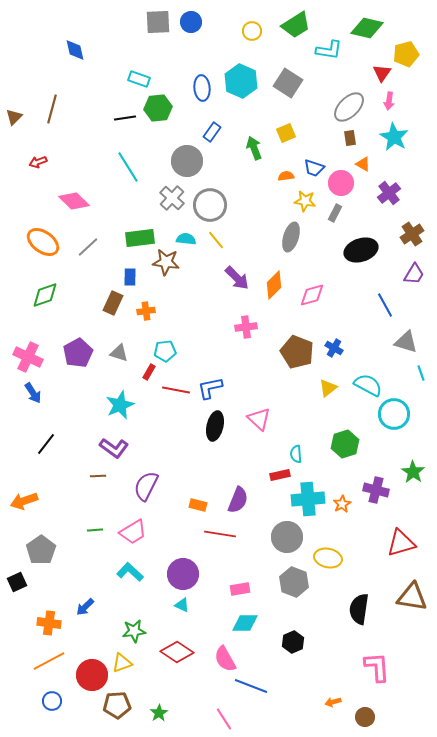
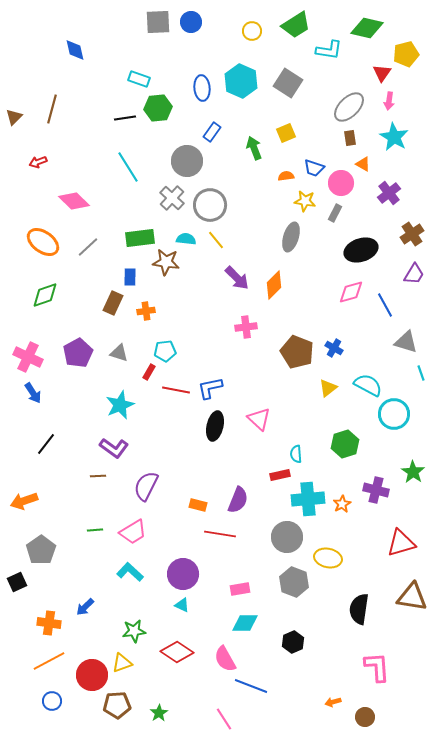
pink diamond at (312, 295): moved 39 px right, 3 px up
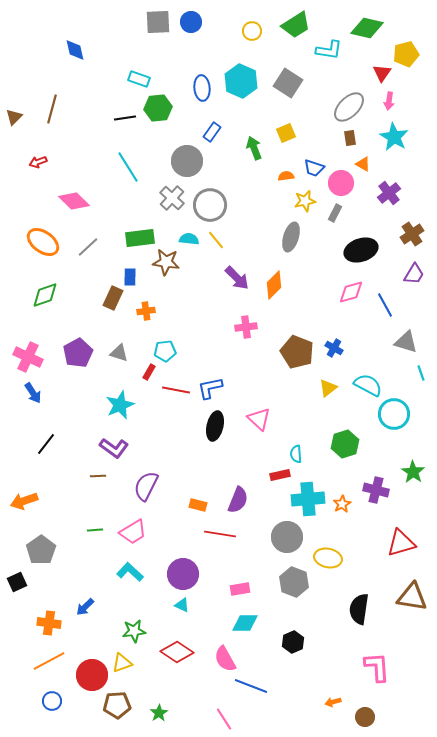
yellow star at (305, 201): rotated 20 degrees counterclockwise
cyan semicircle at (186, 239): moved 3 px right
brown rectangle at (113, 303): moved 5 px up
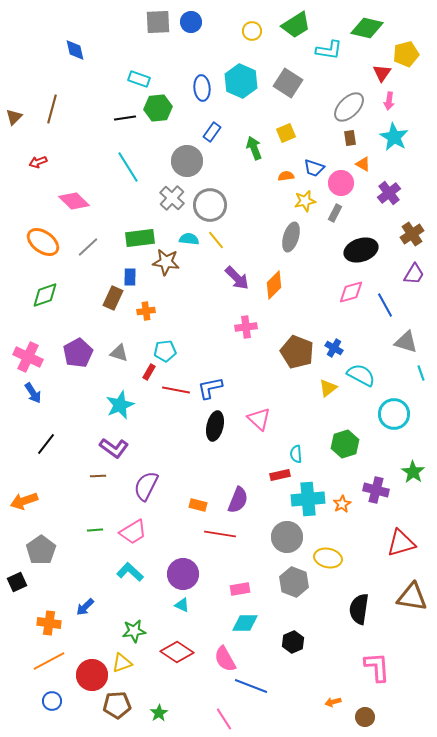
cyan semicircle at (368, 385): moved 7 px left, 10 px up
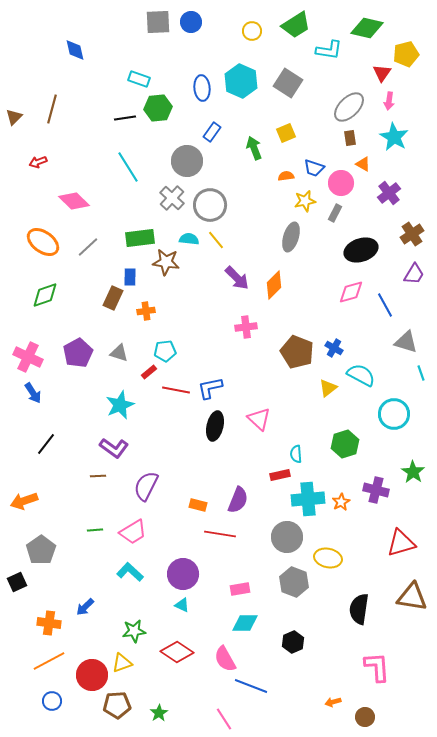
red rectangle at (149, 372): rotated 21 degrees clockwise
orange star at (342, 504): moved 1 px left, 2 px up
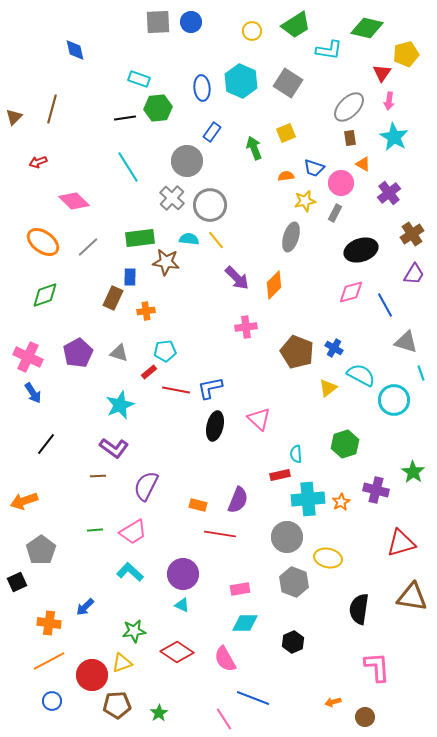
cyan circle at (394, 414): moved 14 px up
blue line at (251, 686): moved 2 px right, 12 px down
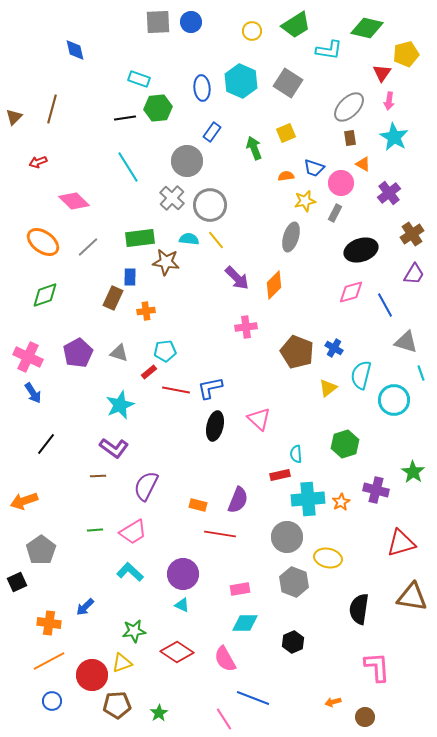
cyan semicircle at (361, 375): rotated 104 degrees counterclockwise
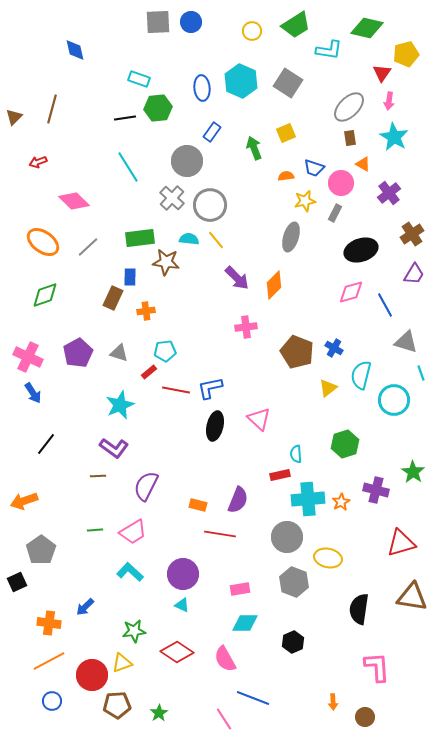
orange arrow at (333, 702): rotated 77 degrees counterclockwise
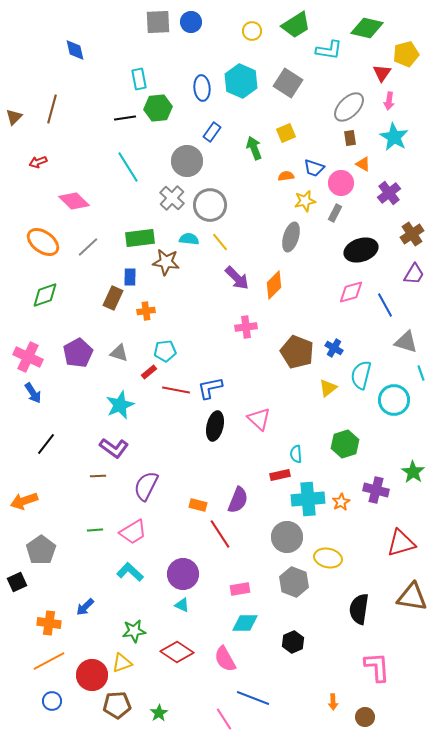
cyan rectangle at (139, 79): rotated 60 degrees clockwise
yellow line at (216, 240): moved 4 px right, 2 px down
red line at (220, 534): rotated 48 degrees clockwise
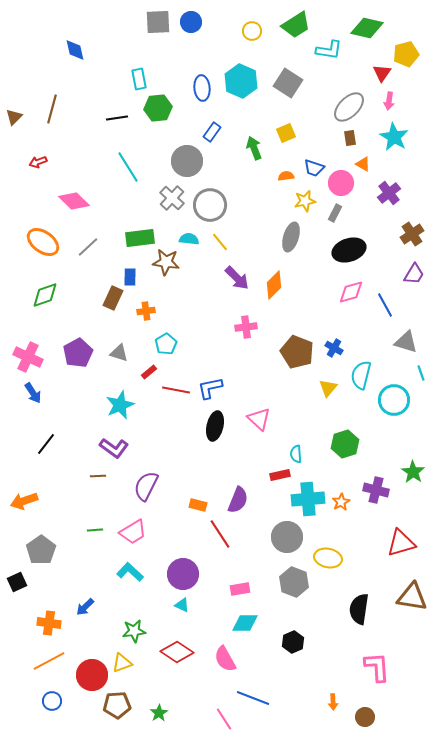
black line at (125, 118): moved 8 px left
black ellipse at (361, 250): moved 12 px left
cyan pentagon at (165, 351): moved 1 px right, 7 px up; rotated 25 degrees counterclockwise
yellow triangle at (328, 388): rotated 12 degrees counterclockwise
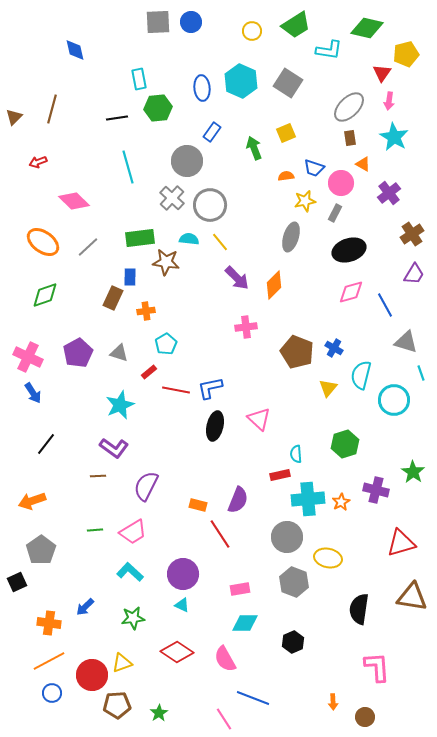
cyan line at (128, 167): rotated 16 degrees clockwise
orange arrow at (24, 501): moved 8 px right
green star at (134, 631): moved 1 px left, 13 px up
blue circle at (52, 701): moved 8 px up
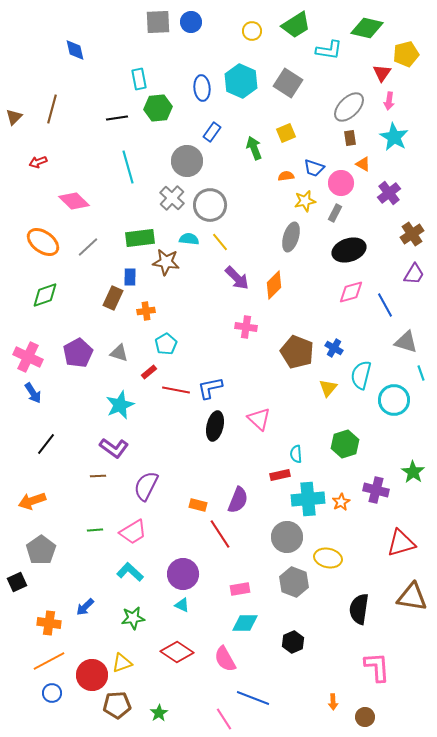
pink cross at (246, 327): rotated 15 degrees clockwise
